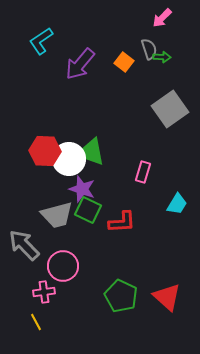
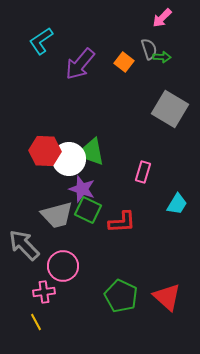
gray square: rotated 24 degrees counterclockwise
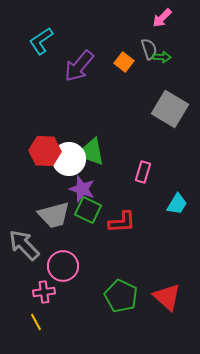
purple arrow: moved 1 px left, 2 px down
gray trapezoid: moved 3 px left
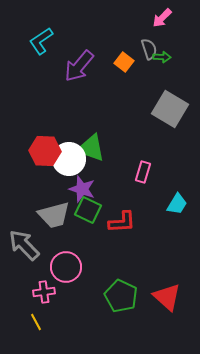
green triangle: moved 4 px up
pink circle: moved 3 px right, 1 px down
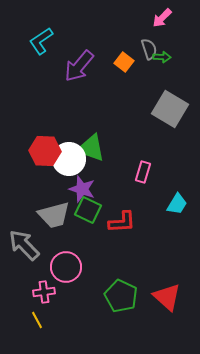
yellow line: moved 1 px right, 2 px up
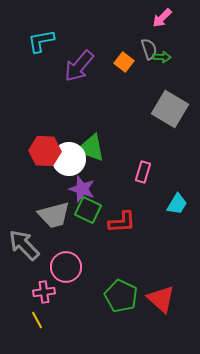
cyan L-shape: rotated 24 degrees clockwise
red triangle: moved 6 px left, 2 px down
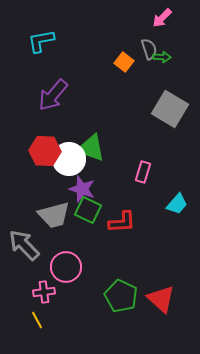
purple arrow: moved 26 px left, 29 px down
cyan trapezoid: rotated 10 degrees clockwise
